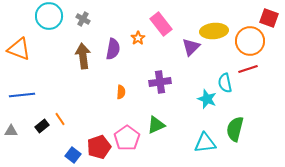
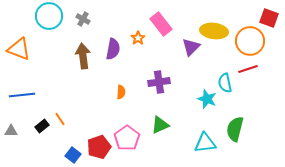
yellow ellipse: rotated 12 degrees clockwise
purple cross: moved 1 px left
green triangle: moved 4 px right
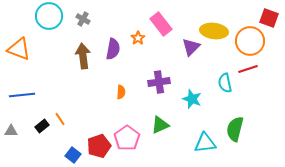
cyan star: moved 15 px left
red pentagon: moved 1 px up
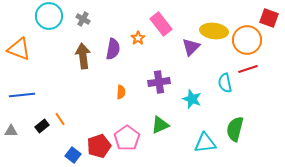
orange circle: moved 3 px left, 1 px up
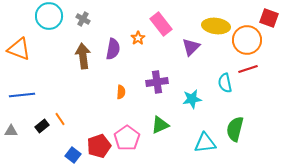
yellow ellipse: moved 2 px right, 5 px up
purple cross: moved 2 px left
cyan star: rotated 30 degrees counterclockwise
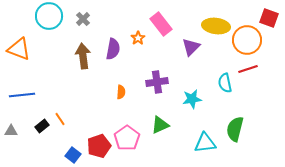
gray cross: rotated 16 degrees clockwise
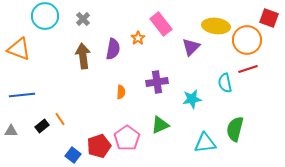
cyan circle: moved 4 px left
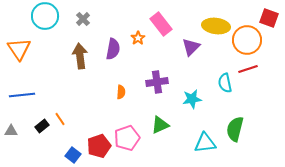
orange triangle: rotated 35 degrees clockwise
brown arrow: moved 3 px left
pink pentagon: rotated 15 degrees clockwise
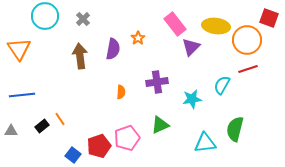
pink rectangle: moved 14 px right
cyan semicircle: moved 3 px left, 2 px down; rotated 42 degrees clockwise
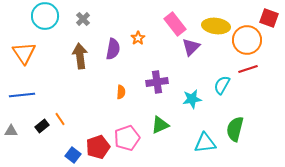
orange triangle: moved 5 px right, 4 px down
red pentagon: moved 1 px left, 1 px down
